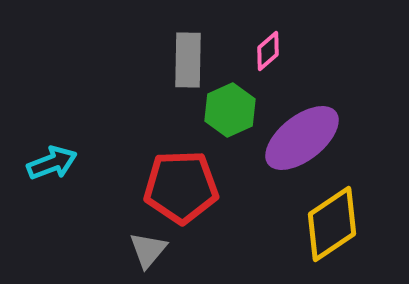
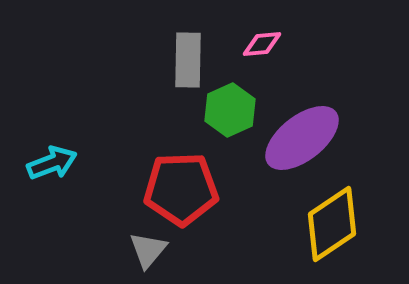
pink diamond: moved 6 px left, 7 px up; rotated 36 degrees clockwise
red pentagon: moved 2 px down
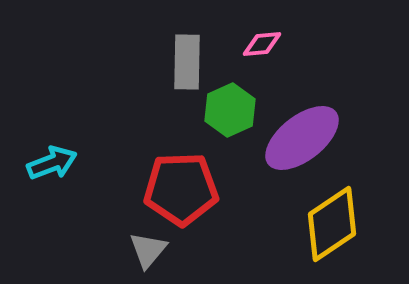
gray rectangle: moved 1 px left, 2 px down
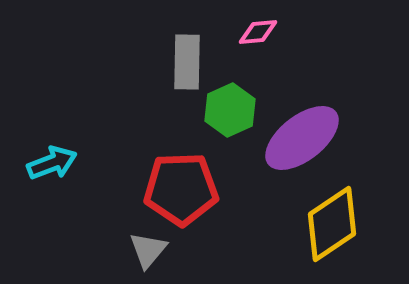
pink diamond: moved 4 px left, 12 px up
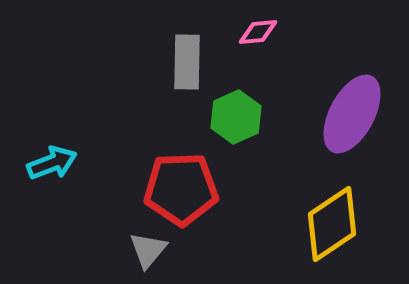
green hexagon: moved 6 px right, 7 px down
purple ellipse: moved 50 px right, 24 px up; rotated 24 degrees counterclockwise
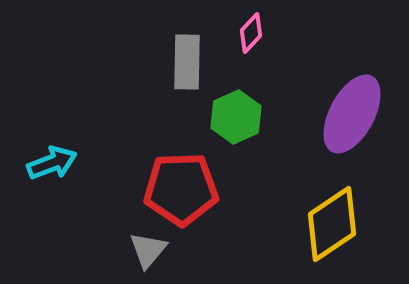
pink diamond: moved 7 px left, 1 px down; rotated 42 degrees counterclockwise
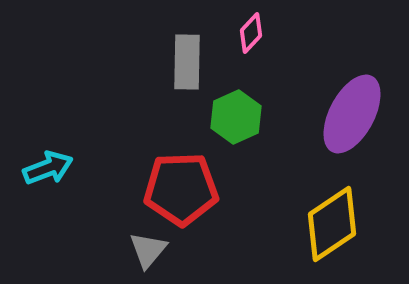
cyan arrow: moved 4 px left, 5 px down
